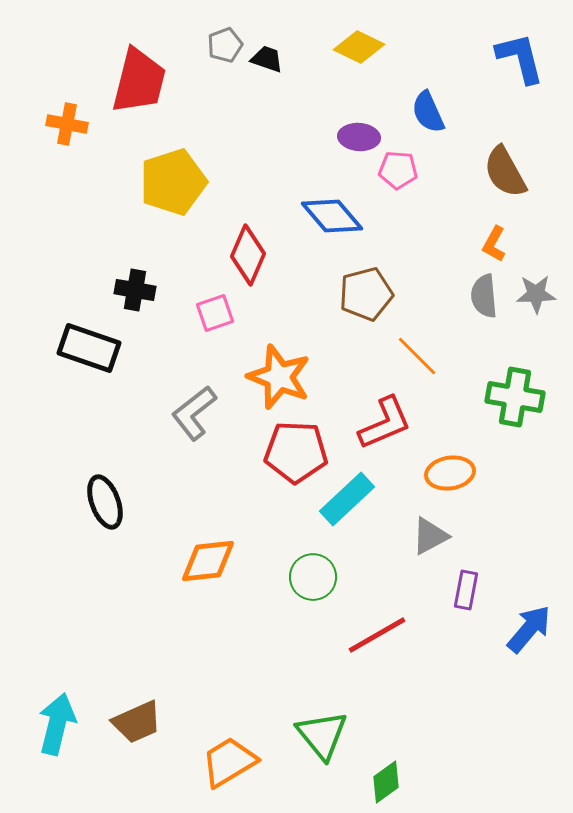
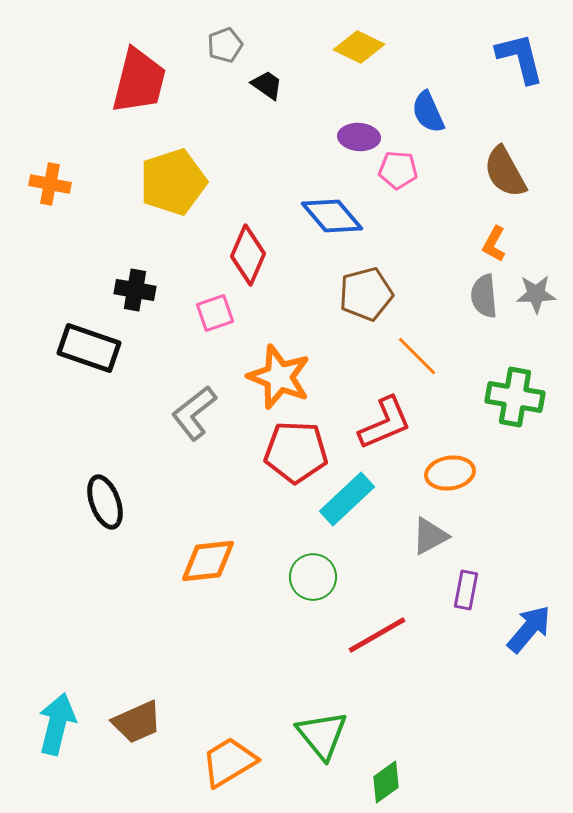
black trapezoid: moved 26 px down; rotated 16 degrees clockwise
orange cross: moved 17 px left, 60 px down
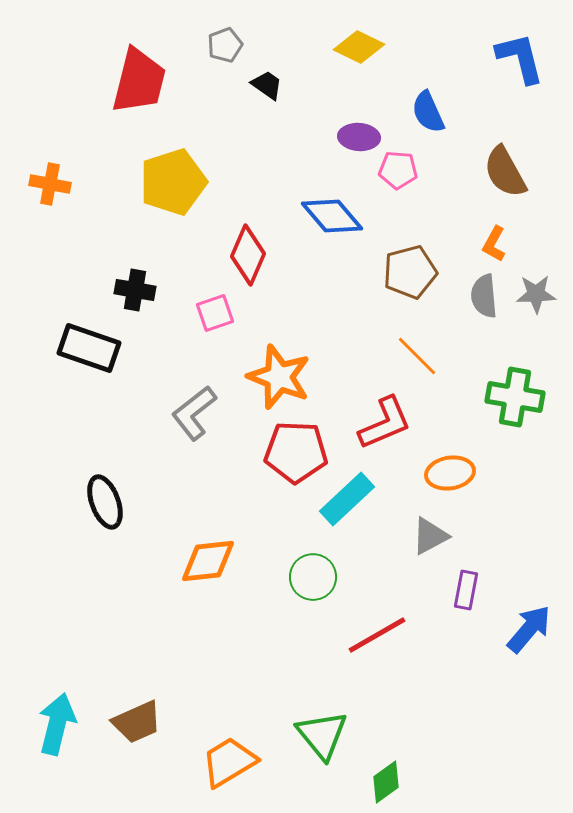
brown pentagon: moved 44 px right, 22 px up
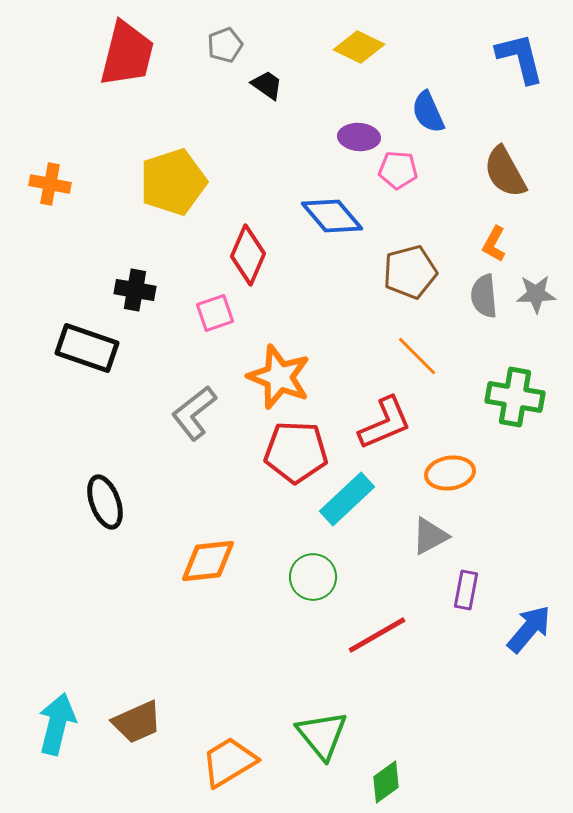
red trapezoid: moved 12 px left, 27 px up
black rectangle: moved 2 px left
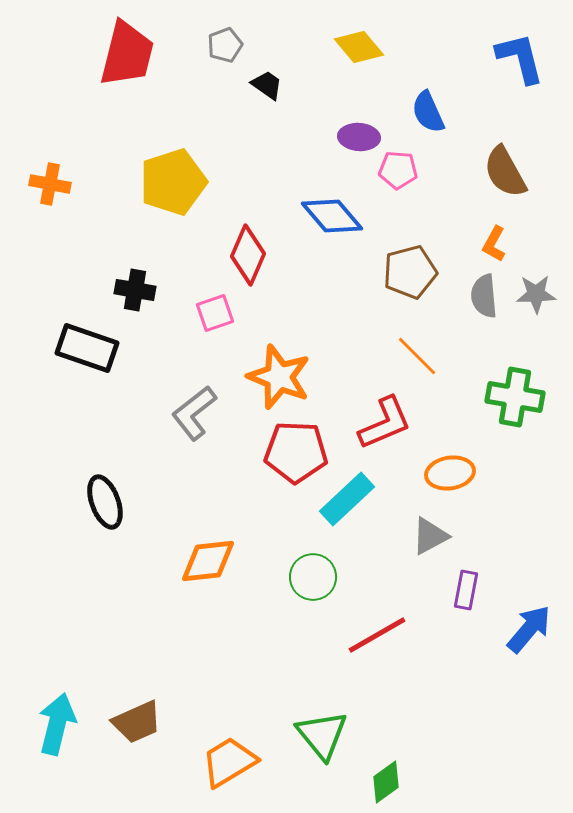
yellow diamond: rotated 24 degrees clockwise
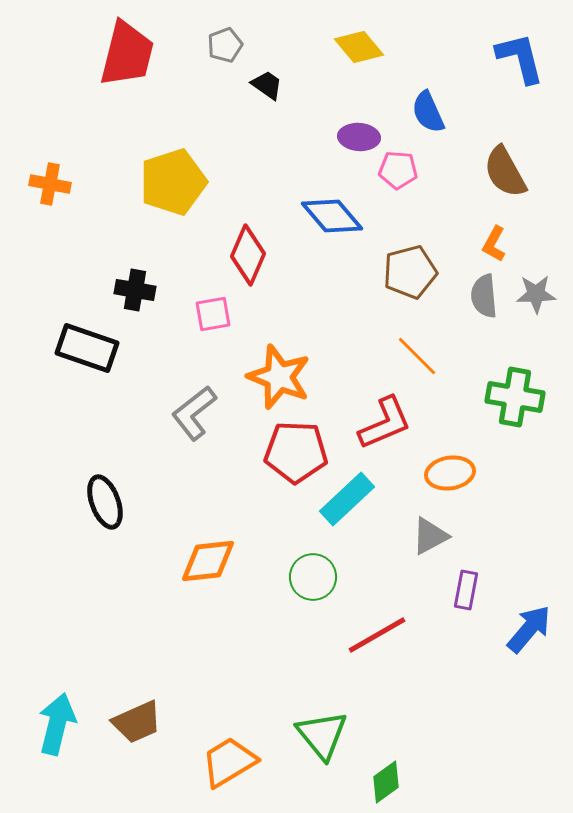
pink square: moved 2 px left, 1 px down; rotated 9 degrees clockwise
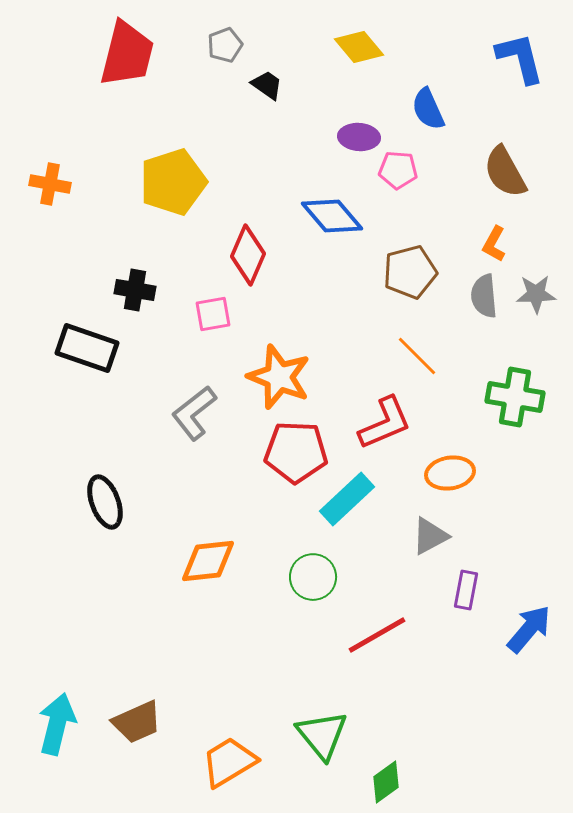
blue semicircle: moved 3 px up
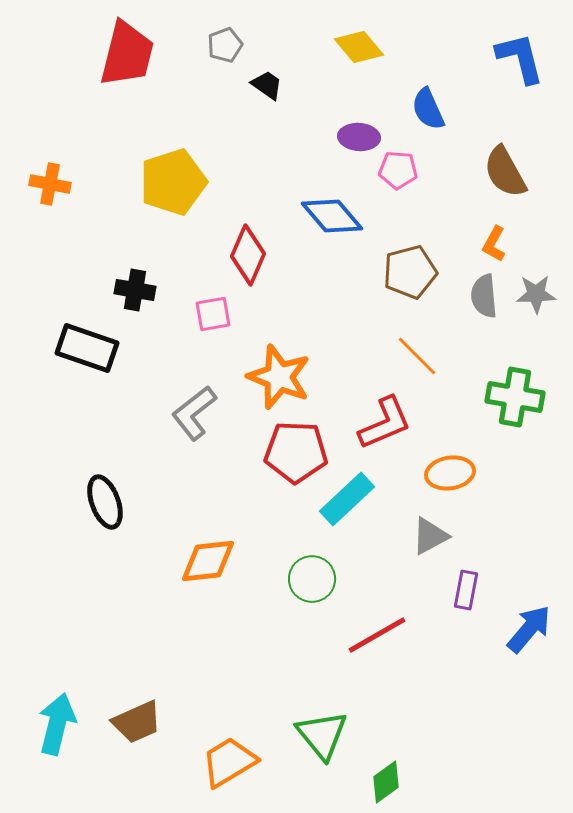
green circle: moved 1 px left, 2 px down
